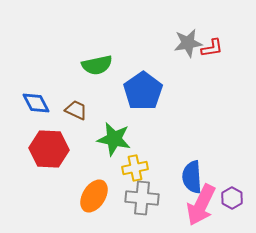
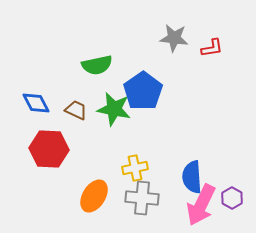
gray star: moved 14 px left, 5 px up; rotated 16 degrees clockwise
green star: moved 30 px up
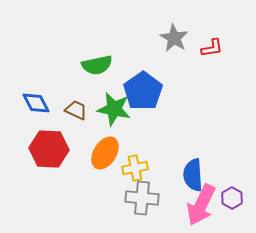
gray star: rotated 24 degrees clockwise
blue semicircle: moved 1 px right, 2 px up
orange ellipse: moved 11 px right, 43 px up
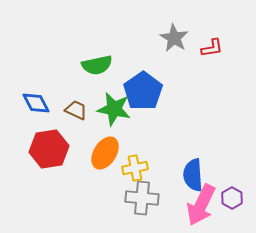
red hexagon: rotated 12 degrees counterclockwise
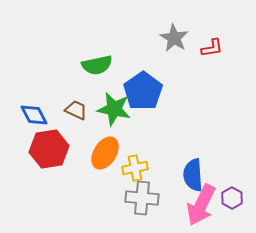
blue diamond: moved 2 px left, 12 px down
